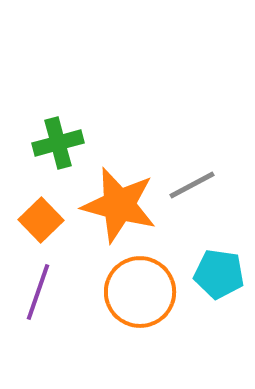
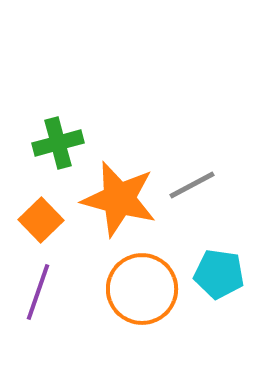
orange star: moved 6 px up
orange circle: moved 2 px right, 3 px up
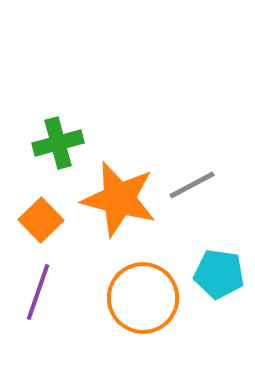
orange circle: moved 1 px right, 9 px down
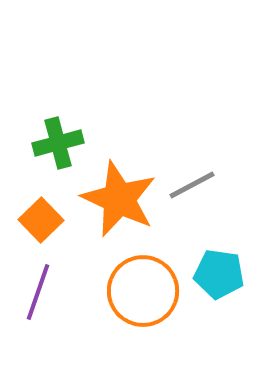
orange star: rotated 10 degrees clockwise
orange circle: moved 7 px up
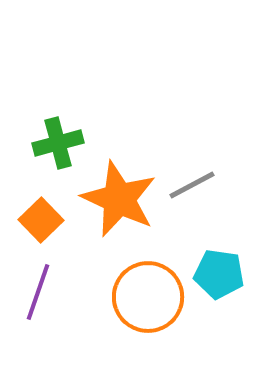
orange circle: moved 5 px right, 6 px down
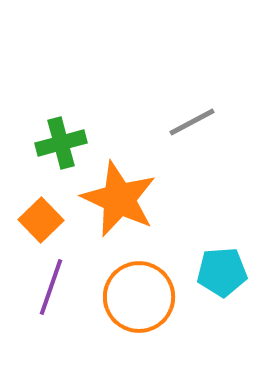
green cross: moved 3 px right
gray line: moved 63 px up
cyan pentagon: moved 3 px right, 2 px up; rotated 12 degrees counterclockwise
purple line: moved 13 px right, 5 px up
orange circle: moved 9 px left
